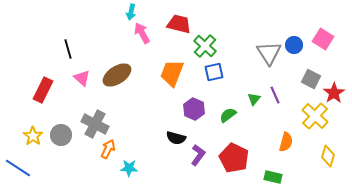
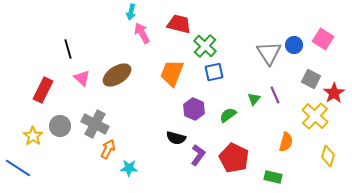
gray circle: moved 1 px left, 9 px up
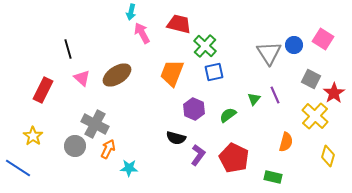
gray circle: moved 15 px right, 20 px down
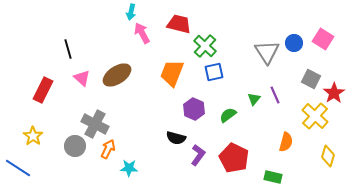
blue circle: moved 2 px up
gray triangle: moved 2 px left, 1 px up
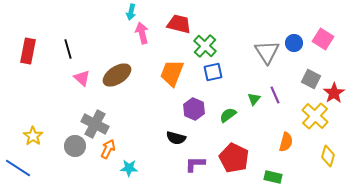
pink arrow: rotated 15 degrees clockwise
blue square: moved 1 px left
red rectangle: moved 15 px left, 39 px up; rotated 15 degrees counterclockwise
purple L-shape: moved 3 px left, 9 px down; rotated 125 degrees counterclockwise
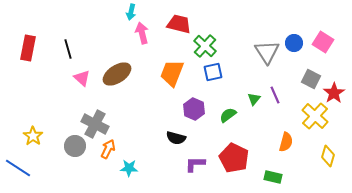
pink square: moved 3 px down
red rectangle: moved 3 px up
brown ellipse: moved 1 px up
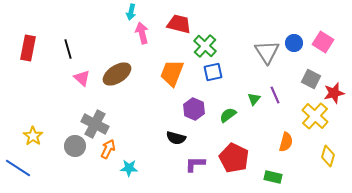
red star: rotated 20 degrees clockwise
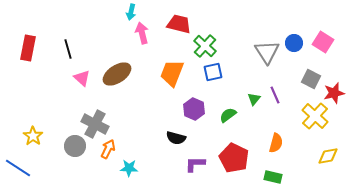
orange semicircle: moved 10 px left, 1 px down
yellow diamond: rotated 65 degrees clockwise
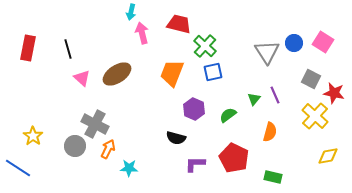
red star: rotated 25 degrees clockwise
orange semicircle: moved 6 px left, 11 px up
